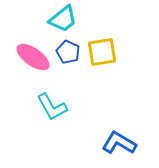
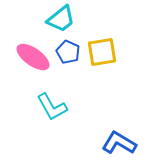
cyan trapezoid: moved 2 px left
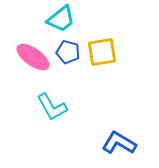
blue pentagon: rotated 10 degrees counterclockwise
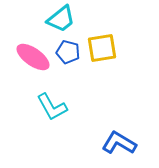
yellow square: moved 4 px up
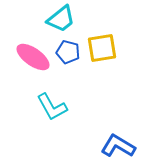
blue L-shape: moved 1 px left, 3 px down
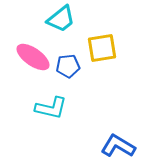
blue pentagon: moved 14 px down; rotated 20 degrees counterclockwise
cyan L-shape: moved 1 px left, 1 px down; rotated 48 degrees counterclockwise
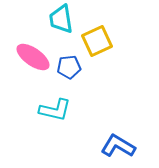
cyan trapezoid: rotated 120 degrees clockwise
yellow square: moved 5 px left, 7 px up; rotated 16 degrees counterclockwise
blue pentagon: moved 1 px right, 1 px down
cyan L-shape: moved 4 px right, 2 px down
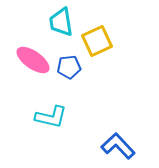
cyan trapezoid: moved 3 px down
pink ellipse: moved 3 px down
cyan L-shape: moved 4 px left, 7 px down
blue L-shape: rotated 16 degrees clockwise
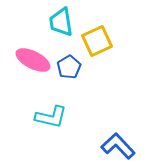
pink ellipse: rotated 8 degrees counterclockwise
blue pentagon: rotated 25 degrees counterclockwise
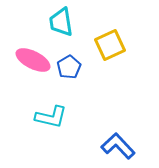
yellow square: moved 13 px right, 4 px down
